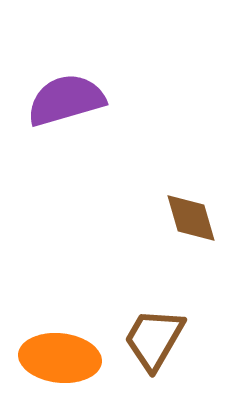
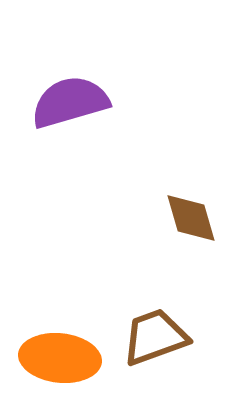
purple semicircle: moved 4 px right, 2 px down
brown trapezoid: moved 1 px right, 2 px up; rotated 40 degrees clockwise
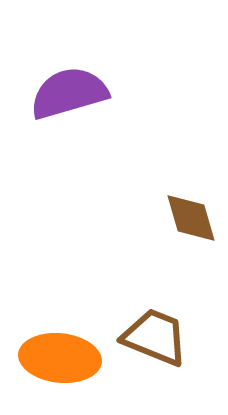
purple semicircle: moved 1 px left, 9 px up
brown trapezoid: rotated 42 degrees clockwise
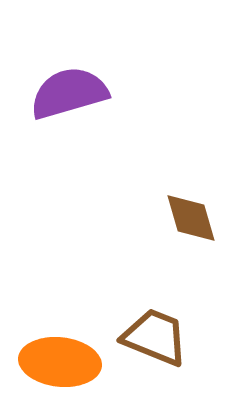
orange ellipse: moved 4 px down
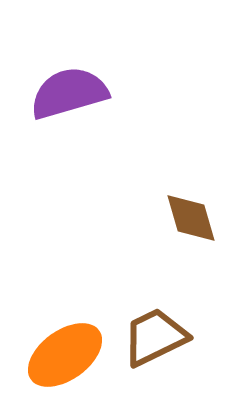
brown trapezoid: rotated 48 degrees counterclockwise
orange ellipse: moved 5 px right, 7 px up; rotated 42 degrees counterclockwise
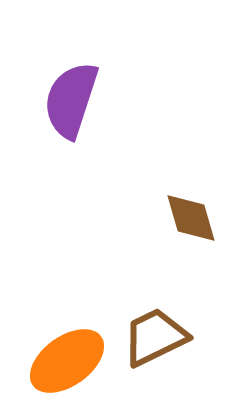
purple semicircle: moved 2 px right, 7 px down; rotated 56 degrees counterclockwise
orange ellipse: moved 2 px right, 6 px down
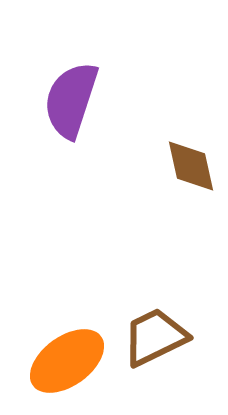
brown diamond: moved 52 px up; rotated 4 degrees clockwise
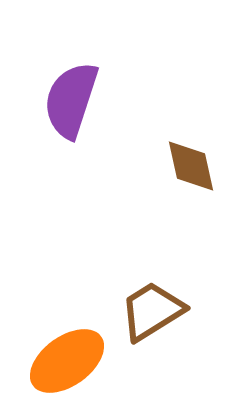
brown trapezoid: moved 3 px left, 26 px up; rotated 6 degrees counterclockwise
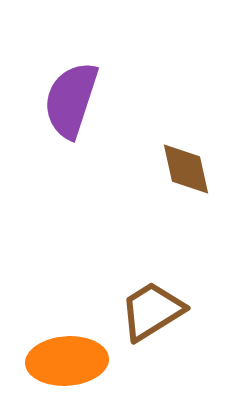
brown diamond: moved 5 px left, 3 px down
orange ellipse: rotated 32 degrees clockwise
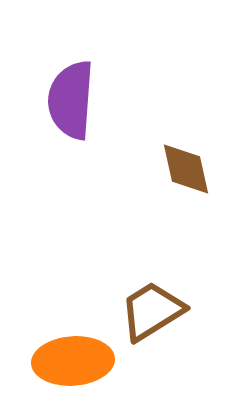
purple semicircle: rotated 14 degrees counterclockwise
orange ellipse: moved 6 px right
